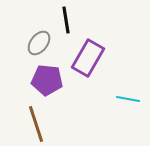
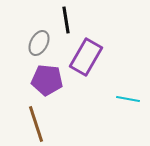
gray ellipse: rotated 10 degrees counterclockwise
purple rectangle: moved 2 px left, 1 px up
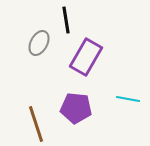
purple pentagon: moved 29 px right, 28 px down
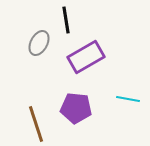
purple rectangle: rotated 30 degrees clockwise
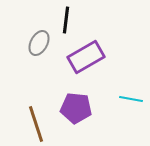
black line: rotated 16 degrees clockwise
cyan line: moved 3 px right
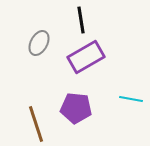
black line: moved 15 px right; rotated 16 degrees counterclockwise
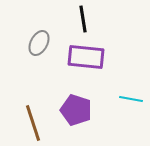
black line: moved 2 px right, 1 px up
purple rectangle: rotated 36 degrees clockwise
purple pentagon: moved 2 px down; rotated 12 degrees clockwise
brown line: moved 3 px left, 1 px up
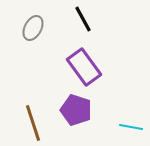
black line: rotated 20 degrees counterclockwise
gray ellipse: moved 6 px left, 15 px up
purple rectangle: moved 2 px left, 10 px down; rotated 48 degrees clockwise
cyan line: moved 28 px down
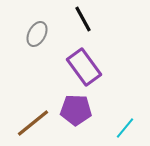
gray ellipse: moved 4 px right, 6 px down
purple pentagon: rotated 16 degrees counterclockwise
brown line: rotated 69 degrees clockwise
cyan line: moved 6 px left, 1 px down; rotated 60 degrees counterclockwise
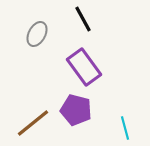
purple pentagon: rotated 12 degrees clockwise
cyan line: rotated 55 degrees counterclockwise
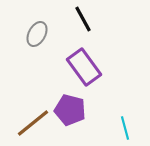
purple pentagon: moved 6 px left
